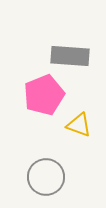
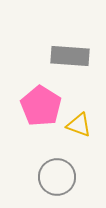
pink pentagon: moved 3 px left, 11 px down; rotated 18 degrees counterclockwise
gray circle: moved 11 px right
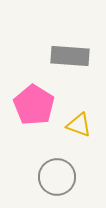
pink pentagon: moved 7 px left, 1 px up
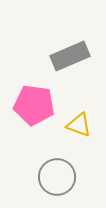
gray rectangle: rotated 27 degrees counterclockwise
pink pentagon: rotated 24 degrees counterclockwise
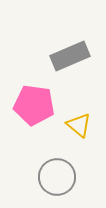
yellow triangle: rotated 20 degrees clockwise
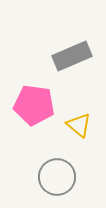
gray rectangle: moved 2 px right
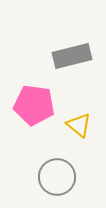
gray rectangle: rotated 9 degrees clockwise
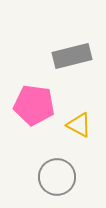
yellow triangle: rotated 12 degrees counterclockwise
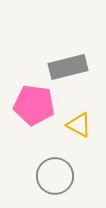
gray rectangle: moved 4 px left, 11 px down
gray circle: moved 2 px left, 1 px up
